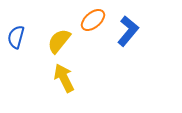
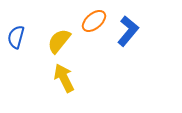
orange ellipse: moved 1 px right, 1 px down
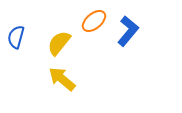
yellow semicircle: moved 2 px down
yellow arrow: moved 2 px left, 1 px down; rotated 24 degrees counterclockwise
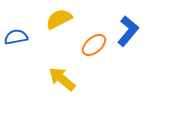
orange ellipse: moved 24 px down
blue semicircle: rotated 65 degrees clockwise
yellow semicircle: moved 24 px up; rotated 24 degrees clockwise
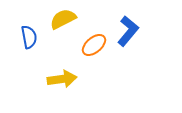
yellow semicircle: moved 4 px right
blue semicircle: moved 13 px right; rotated 90 degrees clockwise
yellow arrow: rotated 132 degrees clockwise
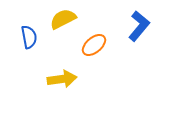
blue L-shape: moved 11 px right, 5 px up
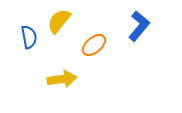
yellow semicircle: moved 4 px left, 2 px down; rotated 24 degrees counterclockwise
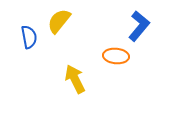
orange ellipse: moved 22 px right, 11 px down; rotated 45 degrees clockwise
yellow arrow: moved 13 px right; rotated 108 degrees counterclockwise
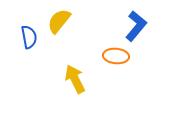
blue L-shape: moved 3 px left
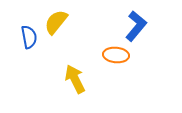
yellow semicircle: moved 3 px left, 1 px down
orange ellipse: moved 1 px up
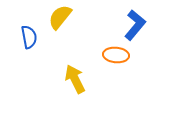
yellow semicircle: moved 4 px right, 5 px up
blue L-shape: moved 1 px left, 1 px up
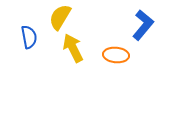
yellow semicircle: rotated 8 degrees counterclockwise
blue L-shape: moved 8 px right
yellow arrow: moved 2 px left, 31 px up
